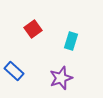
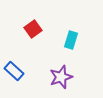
cyan rectangle: moved 1 px up
purple star: moved 1 px up
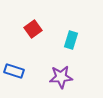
blue rectangle: rotated 24 degrees counterclockwise
purple star: rotated 15 degrees clockwise
